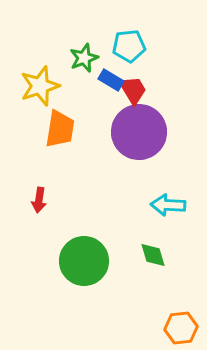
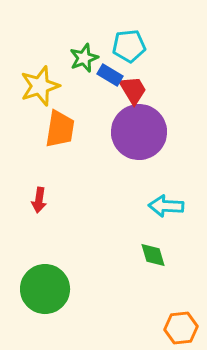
blue rectangle: moved 1 px left, 5 px up
cyan arrow: moved 2 px left, 1 px down
green circle: moved 39 px left, 28 px down
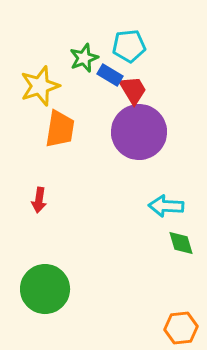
green diamond: moved 28 px right, 12 px up
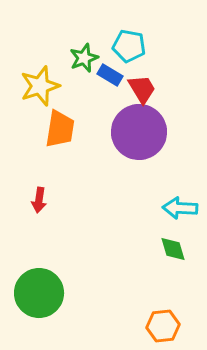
cyan pentagon: rotated 16 degrees clockwise
red trapezoid: moved 9 px right, 1 px up
cyan arrow: moved 14 px right, 2 px down
green diamond: moved 8 px left, 6 px down
green circle: moved 6 px left, 4 px down
orange hexagon: moved 18 px left, 2 px up
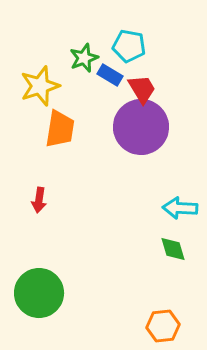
purple circle: moved 2 px right, 5 px up
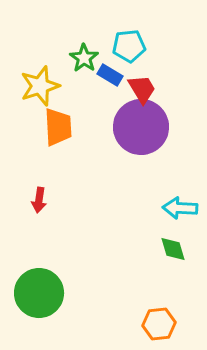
cyan pentagon: rotated 16 degrees counterclockwise
green star: rotated 16 degrees counterclockwise
orange trapezoid: moved 2 px left, 2 px up; rotated 12 degrees counterclockwise
orange hexagon: moved 4 px left, 2 px up
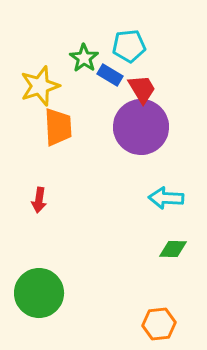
cyan arrow: moved 14 px left, 10 px up
green diamond: rotated 72 degrees counterclockwise
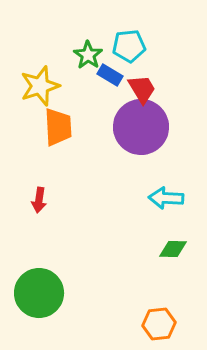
green star: moved 4 px right, 3 px up
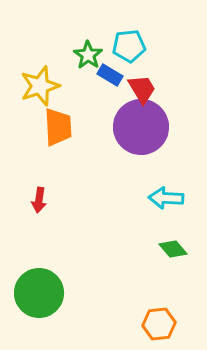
green diamond: rotated 48 degrees clockwise
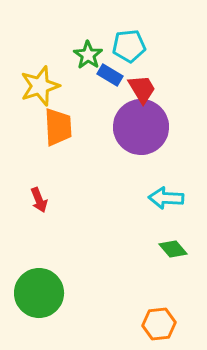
red arrow: rotated 30 degrees counterclockwise
